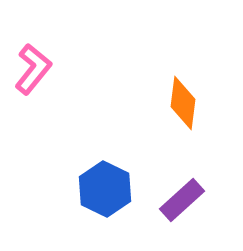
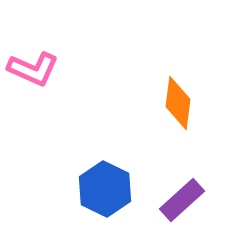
pink L-shape: rotated 75 degrees clockwise
orange diamond: moved 5 px left
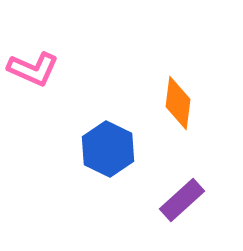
blue hexagon: moved 3 px right, 40 px up
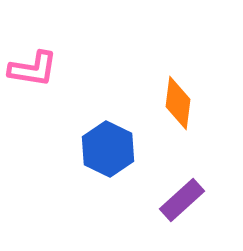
pink L-shape: rotated 15 degrees counterclockwise
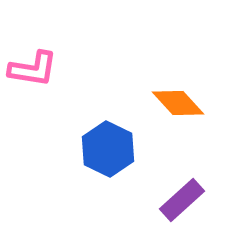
orange diamond: rotated 50 degrees counterclockwise
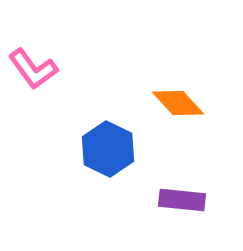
pink L-shape: rotated 45 degrees clockwise
purple rectangle: rotated 48 degrees clockwise
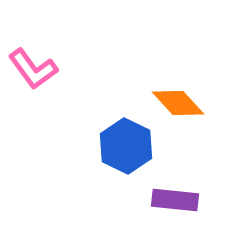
blue hexagon: moved 18 px right, 3 px up
purple rectangle: moved 7 px left
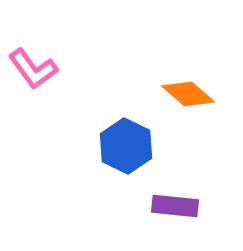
orange diamond: moved 10 px right, 9 px up; rotated 6 degrees counterclockwise
purple rectangle: moved 6 px down
